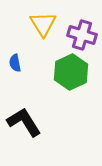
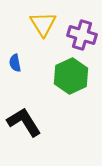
green hexagon: moved 4 px down
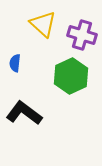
yellow triangle: rotated 16 degrees counterclockwise
blue semicircle: rotated 18 degrees clockwise
black L-shape: moved 9 px up; rotated 21 degrees counterclockwise
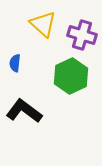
black L-shape: moved 2 px up
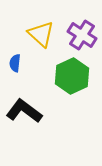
yellow triangle: moved 2 px left, 10 px down
purple cross: rotated 16 degrees clockwise
green hexagon: moved 1 px right
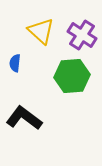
yellow triangle: moved 3 px up
green hexagon: rotated 20 degrees clockwise
black L-shape: moved 7 px down
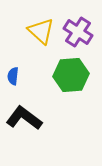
purple cross: moved 4 px left, 3 px up
blue semicircle: moved 2 px left, 13 px down
green hexagon: moved 1 px left, 1 px up
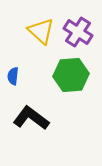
black L-shape: moved 7 px right
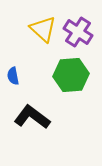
yellow triangle: moved 2 px right, 2 px up
blue semicircle: rotated 18 degrees counterclockwise
black L-shape: moved 1 px right, 1 px up
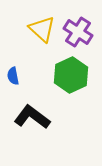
yellow triangle: moved 1 px left
green hexagon: rotated 20 degrees counterclockwise
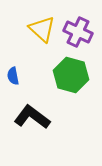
purple cross: rotated 8 degrees counterclockwise
green hexagon: rotated 20 degrees counterclockwise
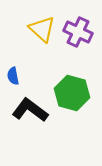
green hexagon: moved 1 px right, 18 px down
black L-shape: moved 2 px left, 7 px up
